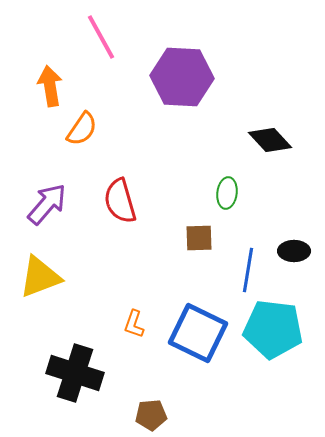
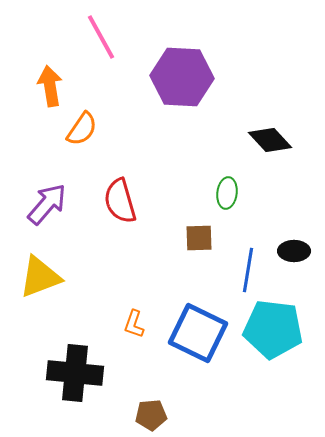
black cross: rotated 12 degrees counterclockwise
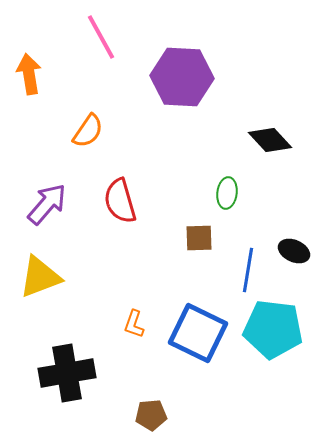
orange arrow: moved 21 px left, 12 px up
orange semicircle: moved 6 px right, 2 px down
black ellipse: rotated 24 degrees clockwise
black cross: moved 8 px left; rotated 16 degrees counterclockwise
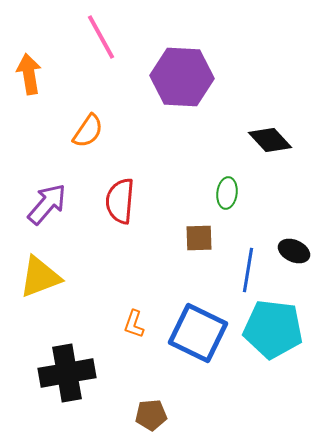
red semicircle: rotated 21 degrees clockwise
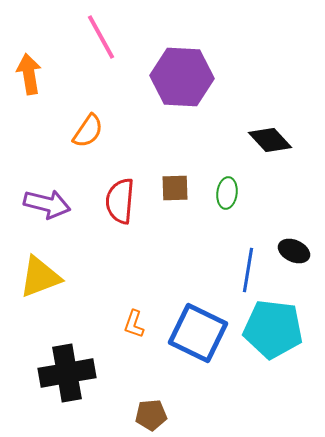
purple arrow: rotated 63 degrees clockwise
brown square: moved 24 px left, 50 px up
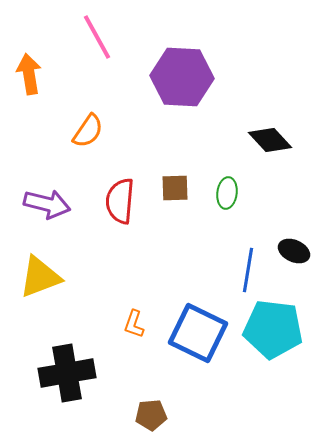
pink line: moved 4 px left
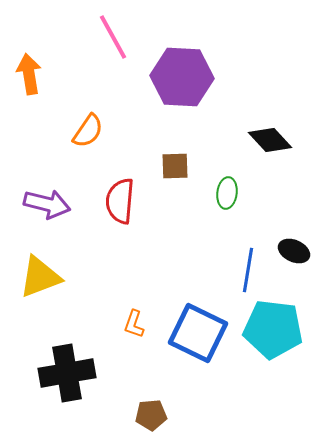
pink line: moved 16 px right
brown square: moved 22 px up
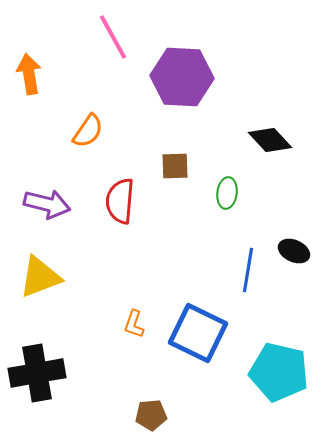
cyan pentagon: moved 6 px right, 43 px down; rotated 6 degrees clockwise
black cross: moved 30 px left
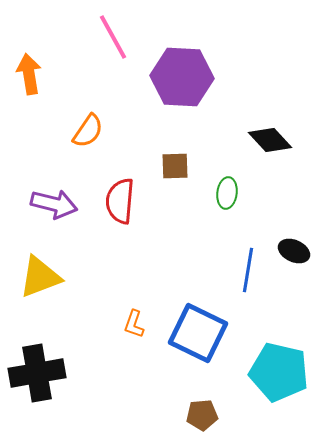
purple arrow: moved 7 px right
brown pentagon: moved 51 px right
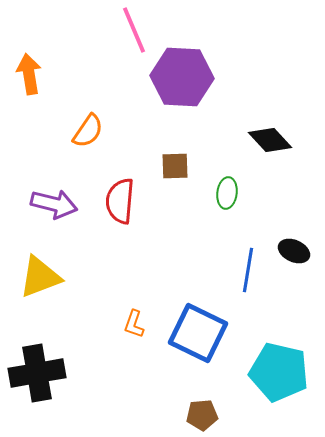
pink line: moved 21 px right, 7 px up; rotated 6 degrees clockwise
